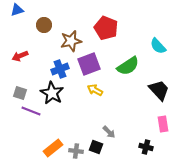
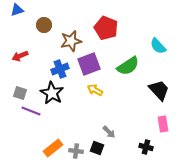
black square: moved 1 px right, 1 px down
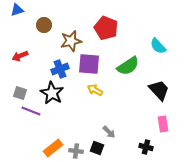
purple square: rotated 25 degrees clockwise
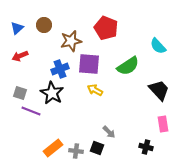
blue triangle: moved 18 px down; rotated 24 degrees counterclockwise
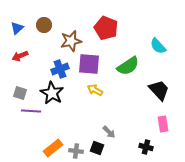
purple line: rotated 18 degrees counterclockwise
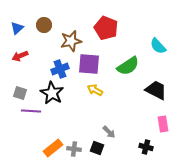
black trapezoid: moved 3 px left; rotated 20 degrees counterclockwise
gray cross: moved 2 px left, 2 px up
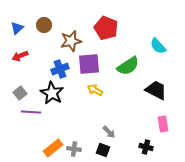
purple square: rotated 10 degrees counterclockwise
gray square: rotated 32 degrees clockwise
purple line: moved 1 px down
black square: moved 6 px right, 2 px down
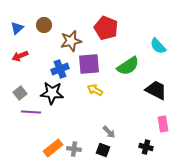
black star: rotated 25 degrees counterclockwise
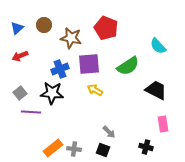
brown star: moved 3 px up; rotated 25 degrees clockwise
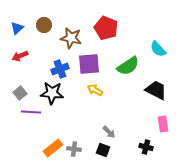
cyan semicircle: moved 3 px down
